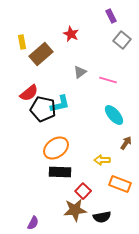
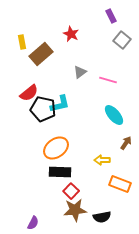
red square: moved 12 px left
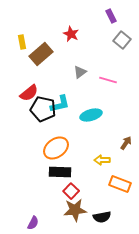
cyan ellipse: moved 23 px left; rotated 65 degrees counterclockwise
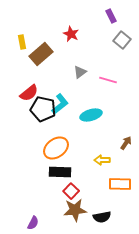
cyan L-shape: rotated 25 degrees counterclockwise
orange rectangle: rotated 20 degrees counterclockwise
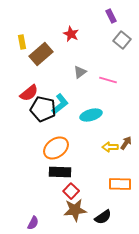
yellow arrow: moved 8 px right, 13 px up
black semicircle: moved 1 px right; rotated 24 degrees counterclockwise
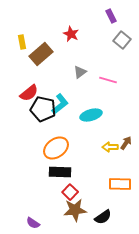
red square: moved 1 px left, 1 px down
purple semicircle: rotated 96 degrees clockwise
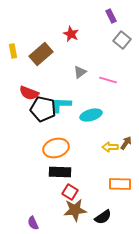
yellow rectangle: moved 9 px left, 9 px down
red semicircle: rotated 60 degrees clockwise
cyan L-shape: moved 1 px right, 1 px down; rotated 140 degrees counterclockwise
orange ellipse: rotated 20 degrees clockwise
red square: rotated 14 degrees counterclockwise
purple semicircle: rotated 32 degrees clockwise
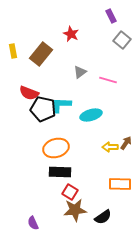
brown rectangle: rotated 10 degrees counterclockwise
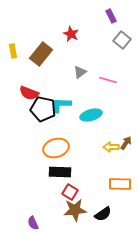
yellow arrow: moved 1 px right
black semicircle: moved 3 px up
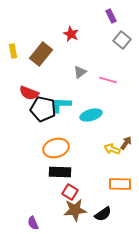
yellow arrow: moved 1 px right, 2 px down; rotated 21 degrees clockwise
